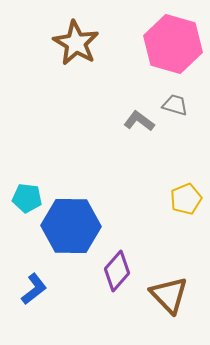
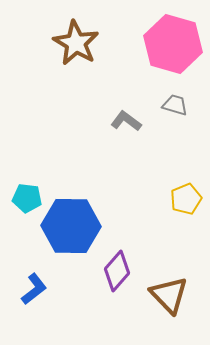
gray L-shape: moved 13 px left
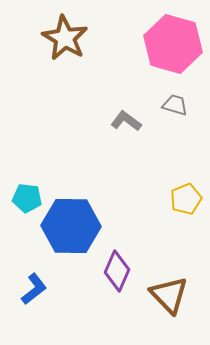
brown star: moved 11 px left, 5 px up
purple diamond: rotated 18 degrees counterclockwise
